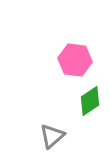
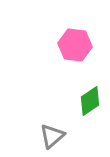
pink hexagon: moved 15 px up
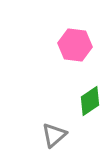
gray triangle: moved 2 px right, 1 px up
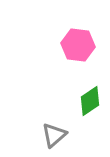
pink hexagon: moved 3 px right
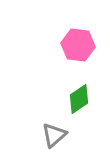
green diamond: moved 11 px left, 2 px up
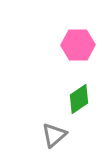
pink hexagon: rotated 8 degrees counterclockwise
